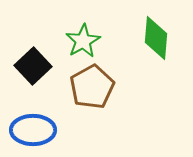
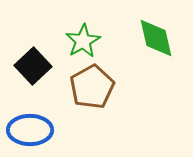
green diamond: rotated 18 degrees counterclockwise
blue ellipse: moved 3 px left
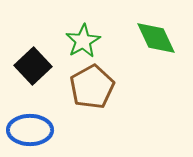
green diamond: rotated 12 degrees counterclockwise
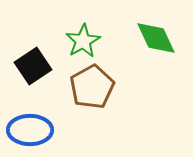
black square: rotated 9 degrees clockwise
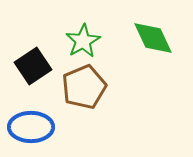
green diamond: moved 3 px left
brown pentagon: moved 8 px left; rotated 6 degrees clockwise
blue ellipse: moved 1 px right, 3 px up
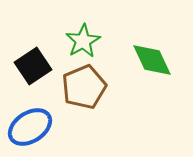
green diamond: moved 1 px left, 22 px down
blue ellipse: moved 1 px left; rotated 33 degrees counterclockwise
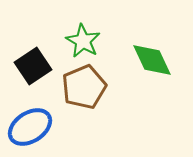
green star: rotated 12 degrees counterclockwise
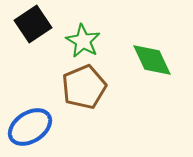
black square: moved 42 px up
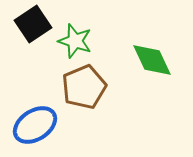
green star: moved 8 px left; rotated 12 degrees counterclockwise
blue ellipse: moved 5 px right, 2 px up
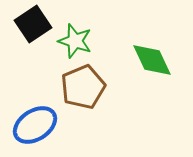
brown pentagon: moved 1 px left
